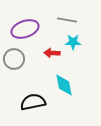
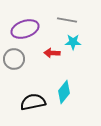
cyan diamond: moved 7 px down; rotated 50 degrees clockwise
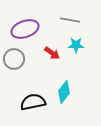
gray line: moved 3 px right
cyan star: moved 3 px right, 3 px down
red arrow: rotated 147 degrees counterclockwise
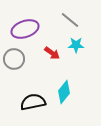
gray line: rotated 30 degrees clockwise
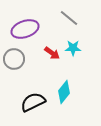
gray line: moved 1 px left, 2 px up
cyan star: moved 3 px left, 3 px down
black semicircle: rotated 15 degrees counterclockwise
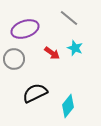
cyan star: moved 2 px right; rotated 21 degrees clockwise
cyan diamond: moved 4 px right, 14 px down
black semicircle: moved 2 px right, 9 px up
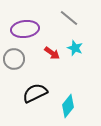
purple ellipse: rotated 12 degrees clockwise
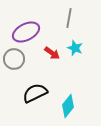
gray line: rotated 60 degrees clockwise
purple ellipse: moved 1 px right, 3 px down; rotated 20 degrees counterclockwise
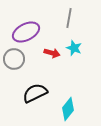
cyan star: moved 1 px left
red arrow: rotated 21 degrees counterclockwise
cyan diamond: moved 3 px down
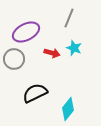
gray line: rotated 12 degrees clockwise
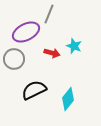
gray line: moved 20 px left, 4 px up
cyan star: moved 2 px up
black semicircle: moved 1 px left, 3 px up
cyan diamond: moved 10 px up
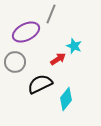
gray line: moved 2 px right
red arrow: moved 6 px right, 6 px down; rotated 49 degrees counterclockwise
gray circle: moved 1 px right, 3 px down
black semicircle: moved 6 px right, 6 px up
cyan diamond: moved 2 px left
